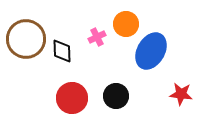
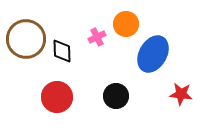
blue ellipse: moved 2 px right, 3 px down
red circle: moved 15 px left, 1 px up
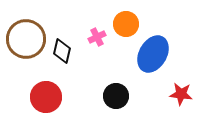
black diamond: rotated 15 degrees clockwise
red circle: moved 11 px left
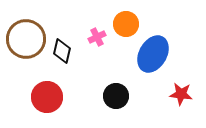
red circle: moved 1 px right
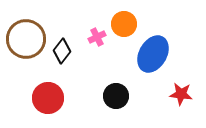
orange circle: moved 2 px left
black diamond: rotated 25 degrees clockwise
red circle: moved 1 px right, 1 px down
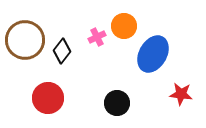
orange circle: moved 2 px down
brown circle: moved 1 px left, 1 px down
black circle: moved 1 px right, 7 px down
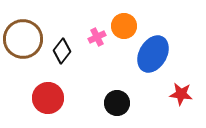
brown circle: moved 2 px left, 1 px up
